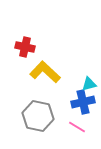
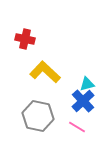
red cross: moved 8 px up
cyan triangle: moved 2 px left
blue cross: moved 1 px up; rotated 30 degrees counterclockwise
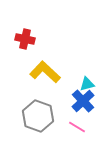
gray hexagon: rotated 8 degrees clockwise
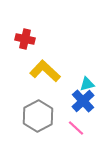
yellow L-shape: moved 1 px up
gray hexagon: rotated 12 degrees clockwise
pink line: moved 1 px left, 1 px down; rotated 12 degrees clockwise
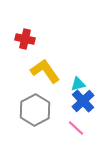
yellow L-shape: rotated 12 degrees clockwise
cyan triangle: moved 9 px left
gray hexagon: moved 3 px left, 6 px up
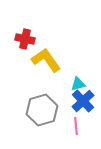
yellow L-shape: moved 1 px right, 11 px up
gray hexagon: moved 7 px right; rotated 12 degrees clockwise
pink line: moved 2 px up; rotated 42 degrees clockwise
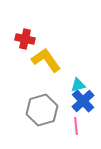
cyan triangle: moved 1 px down
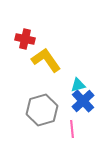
pink line: moved 4 px left, 3 px down
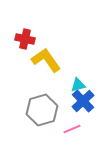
pink line: rotated 72 degrees clockwise
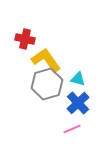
cyan triangle: moved 6 px up; rotated 28 degrees clockwise
blue cross: moved 5 px left, 2 px down
gray hexagon: moved 5 px right, 26 px up
